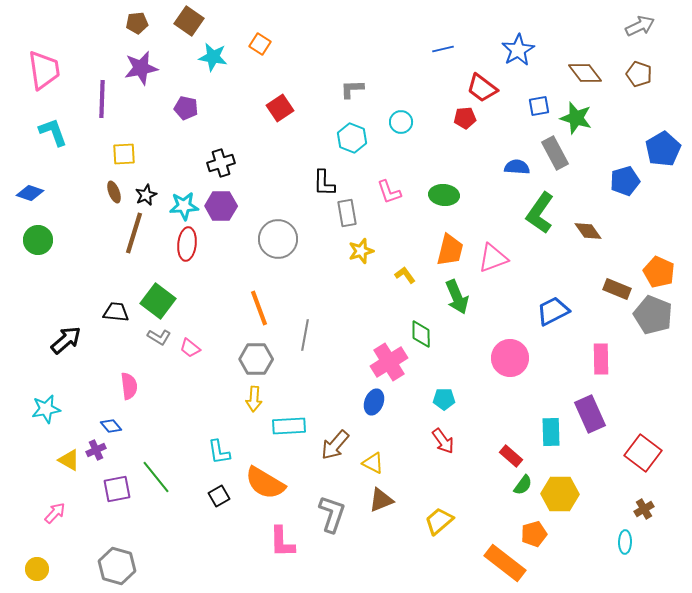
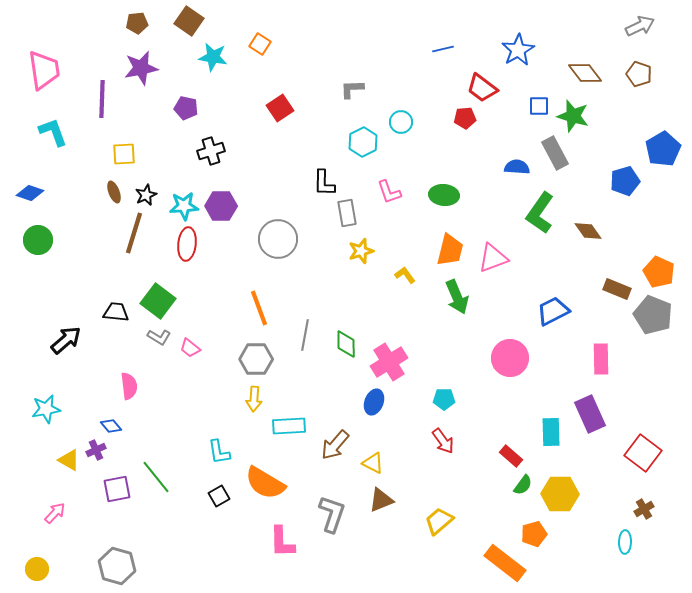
blue square at (539, 106): rotated 10 degrees clockwise
green star at (576, 118): moved 3 px left, 2 px up
cyan hexagon at (352, 138): moved 11 px right, 4 px down; rotated 12 degrees clockwise
black cross at (221, 163): moved 10 px left, 12 px up
green diamond at (421, 334): moved 75 px left, 10 px down
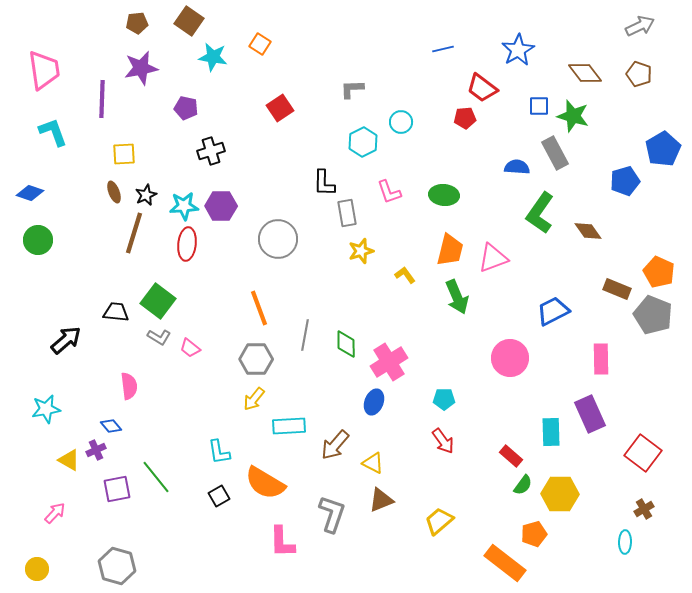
yellow arrow at (254, 399): rotated 35 degrees clockwise
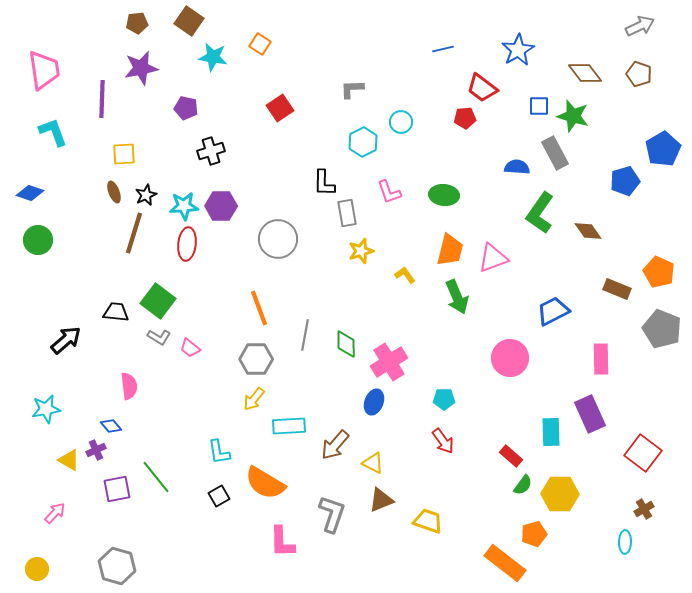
gray pentagon at (653, 315): moved 9 px right, 14 px down
yellow trapezoid at (439, 521): moved 11 px left; rotated 60 degrees clockwise
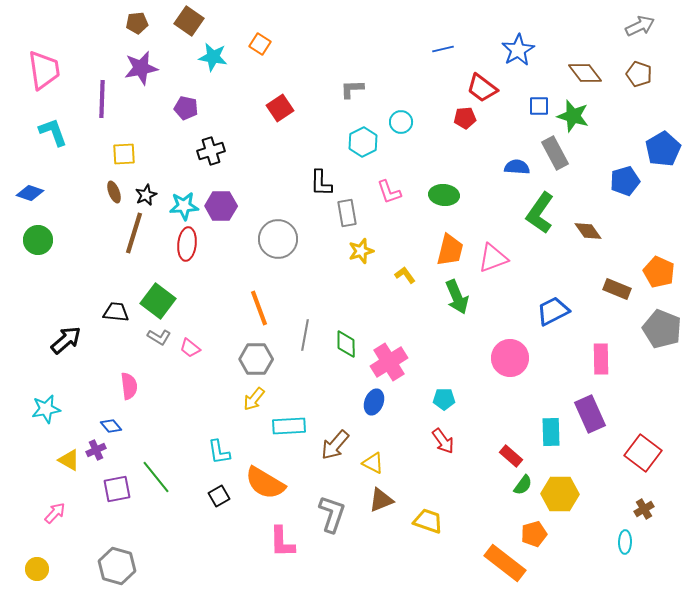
black L-shape at (324, 183): moved 3 px left
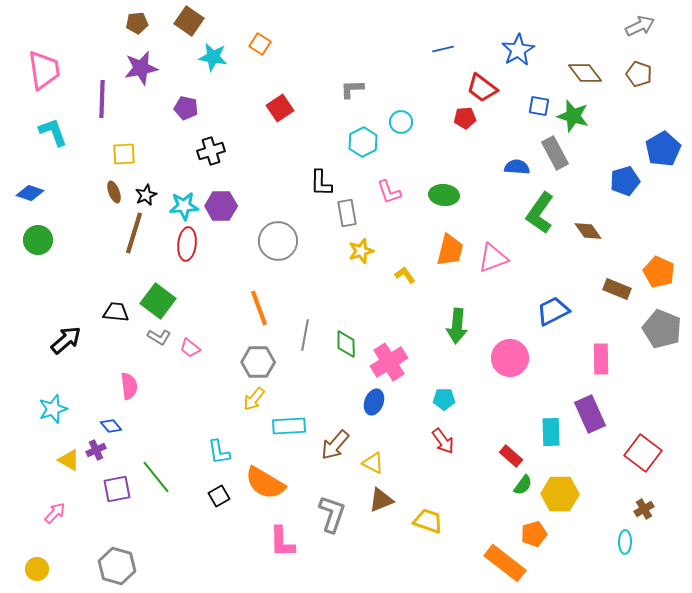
blue square at (539, 106): rotated 10 degrees clockwise
gray circle at (278, 239): moved 2 px down
green arrow at (457, 297): moved 29 px down; rotated 28 degrees clockwise
gray hexagon at (256, 359): moved 2 px right, 3 px down
cyan star at (46, 409): moved 7 px right; rotated 8 degrees counterclockwise
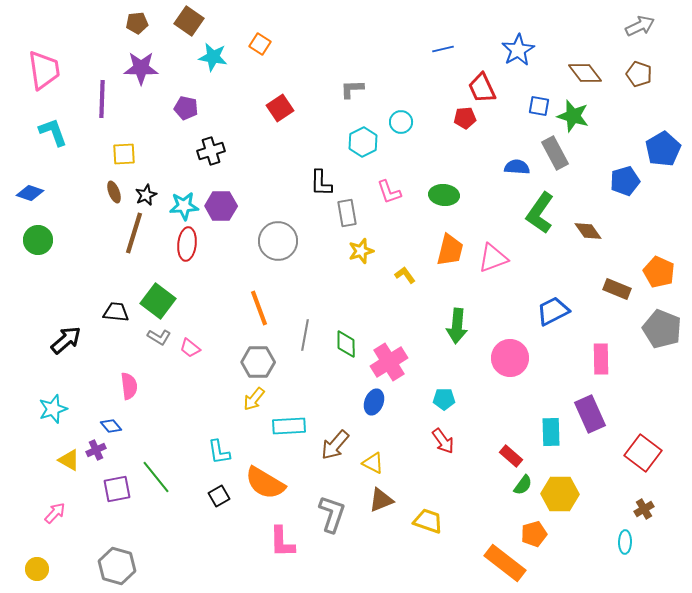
purple star at (141, 68): rotated 12 degrees clockwise
red trapezoid at (482, 88): rotated 28 degrees clockwise
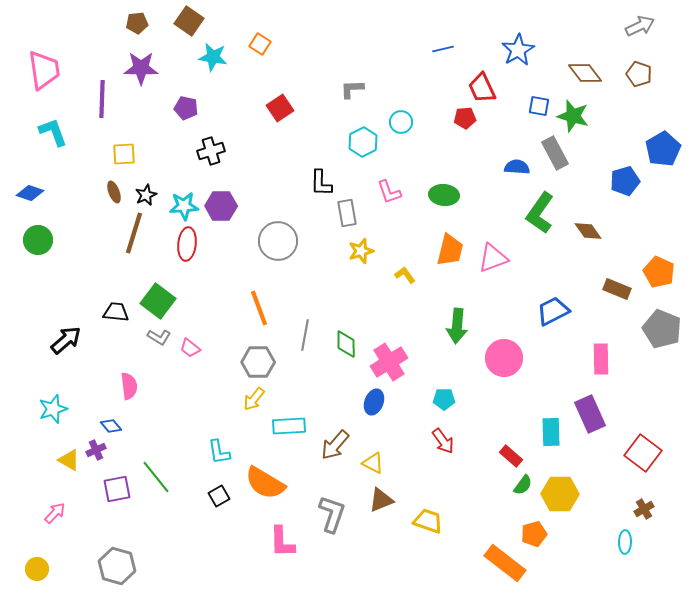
pink circle at (510, 358): moved 6 px left
